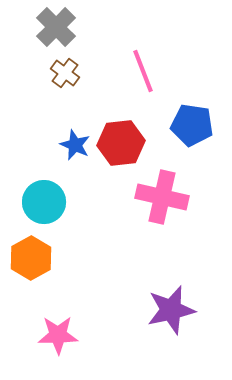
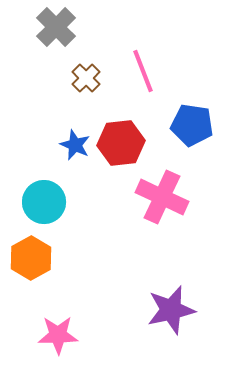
brown cross: moved 21 px right, 5 px down; rotated 8 degrees clockwise
pink cross: rotated 12 degrees clockwise
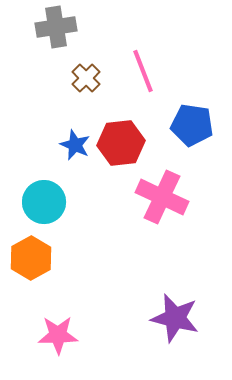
gray cross: rotated 36 degrees clockwise
purple star: moved 4 px right, 8 px down; rotated 27 degrees clockwise
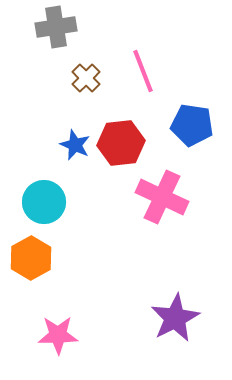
purple star: rotated 30 degrees clockwise
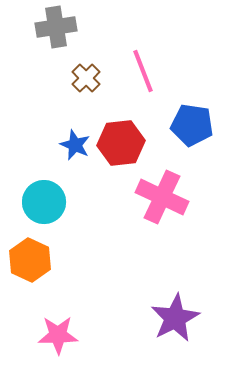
orange hexagon: moved 1 px left, 2 px down; rotated 6 degrees counterclockwise
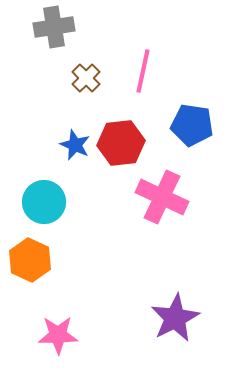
gray cross: moved 2 px left
pink line: rotated 33 degrees clockwise
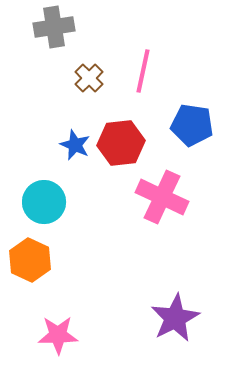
brown cross: moved 3 px right
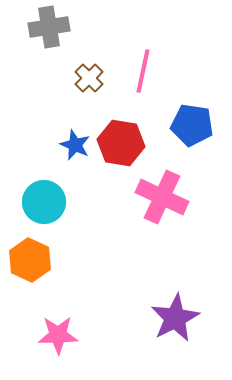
gray cross: moved 5 px left
red hexagon: rotated 15 degrees clockwise
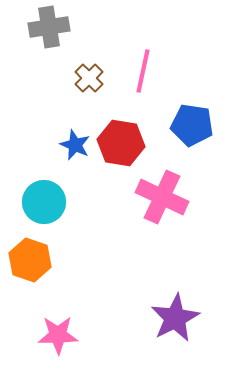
orange hexagon: rotated 6 degrees counterclockwise
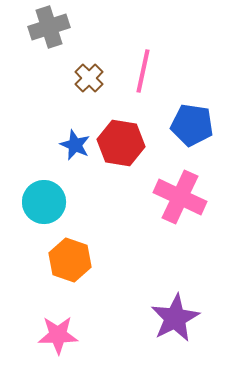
gray cross: rotated 9 degrees counterclockwise
pink cross: moved 18 px right
orange hexagon: moved 40 px right
